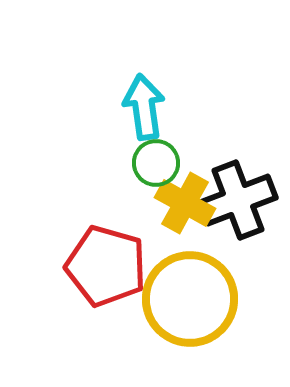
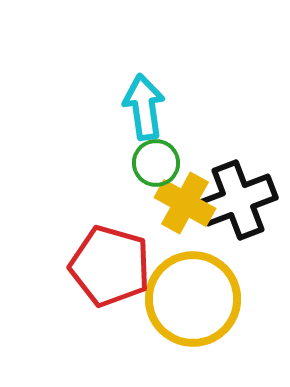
red pentagon: moved 4 px right
yellow circle: moved 3 px right
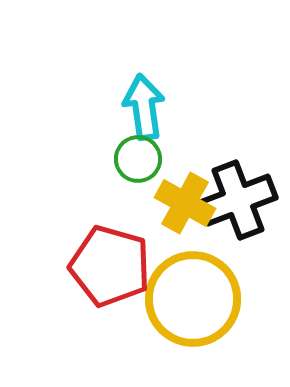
green circle: moved 18 px left, 4 px up
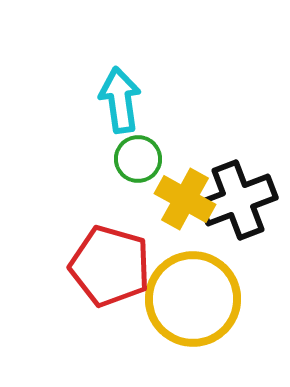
cyan arrow: moved 24 px left, 7 px up
yellow cross: moved 4 px up
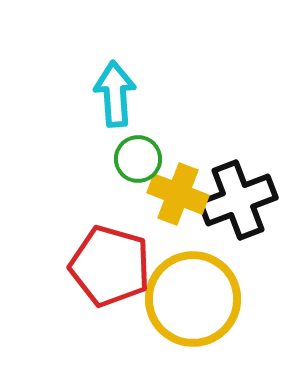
cyan arrow: moved 5 px left, 6 px up; rotated 4 degrees clockwise
yellow cross: moved 7 px left, 5 px up; rotated 8 degrees counterclockwise
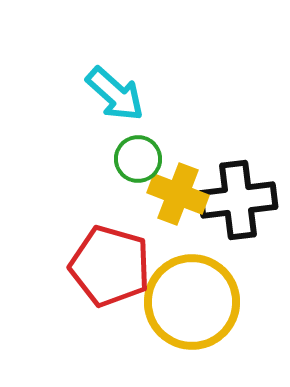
cyan arrow: rotated 136 degrees clockwise
black cross: rotated 14 degrees clockwise
yellow circle: moved 1 px left, 3 px down
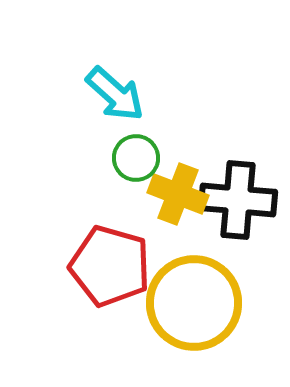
green circle: moved 2 px left, 1 px up
black cross: rotated 12 degrees clockwise
yellow circle: moved 2 px right, 1 px down
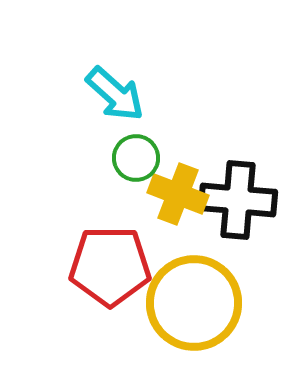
red pentagon: rotated 16 degrees counterclockwise
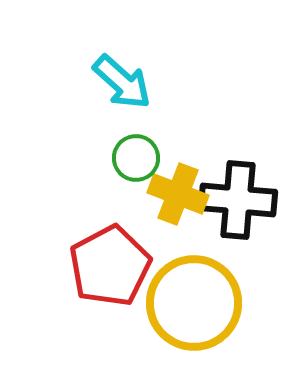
cyan arrow: moved 7 px right, 12 px up
red pentagon: rotated 28 degrees counterclockwise
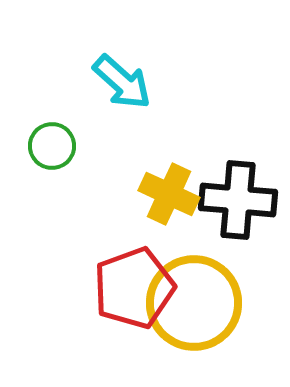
green circle: moved 84 px left, 12 px up
yellow cross: moved 9 px left; rotated 4 degrees clockwise
red pentagon: moved 24 px right, 22 px down; rotated 8 degrees clockwise
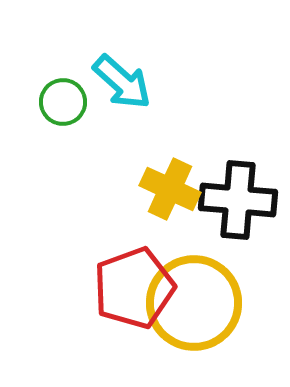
green circle: moved 11 px right, 44 px up
yellow cross: moved 1 px right, 5 px up
